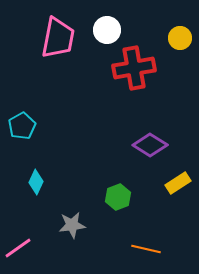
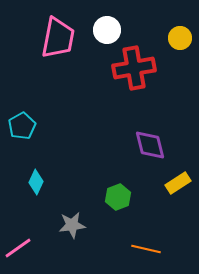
purple diamond: rotated 44 degrees clockwise
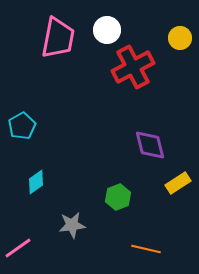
red cross: moved 1 px left, 1 px up; rotated 18 degrees counterclockwise
cyan diamond: rotated 30 degrees clockwise
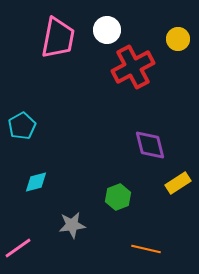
yellow circle: moved 2 px left, 1 px down
cyan diamond: rotated 20 degrees clockwise
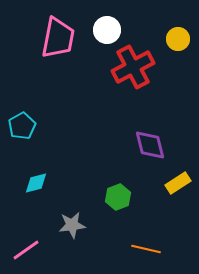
cyan diamond: moved 1 px down
pink line: moved 8 px right, 2 px down
